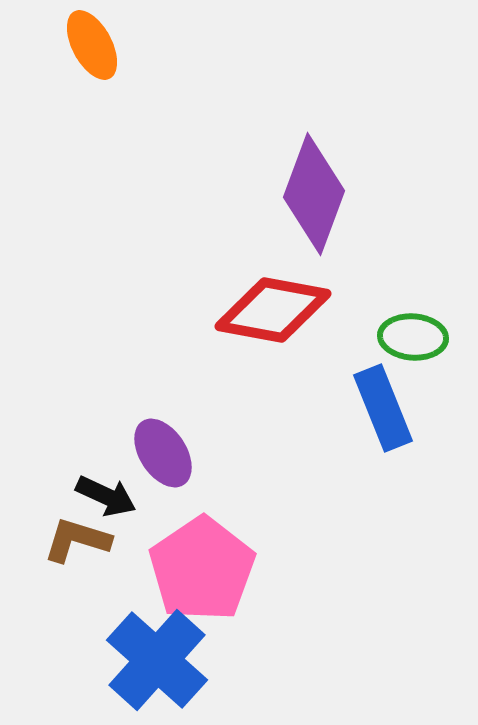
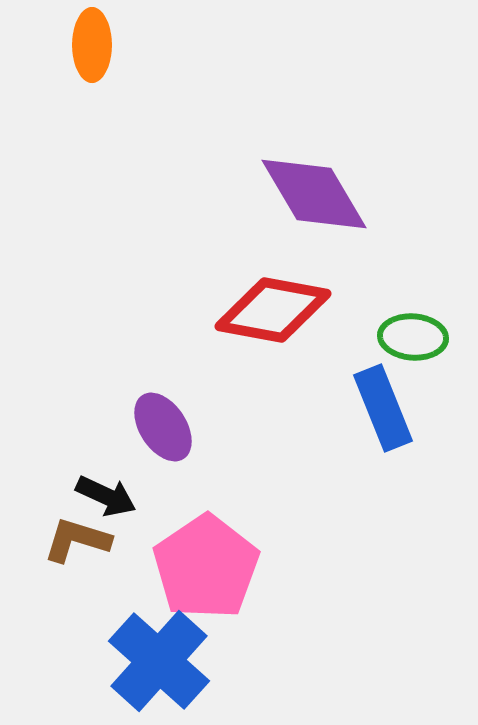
orange ellipse: rotated 28 degrees clockwise
purple diamond: rotated 51 degrees counterclockwise
purple ellipse: moved 26 px up
pink pentagon: moved 4 px right, 2 px up
blue cross: moved 2 px right, 1 px down
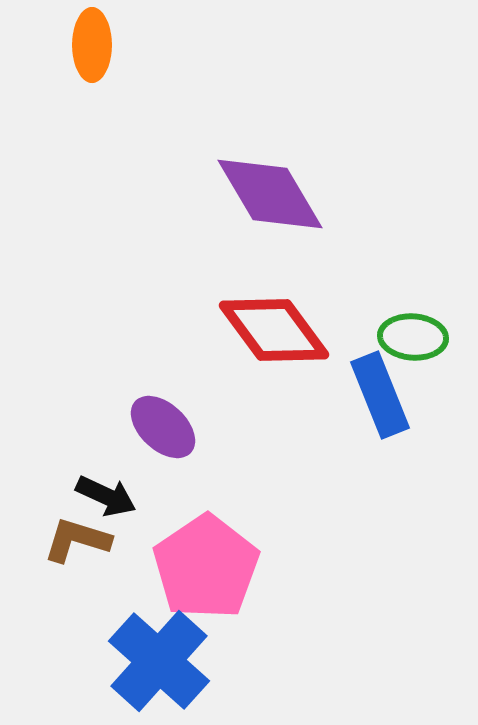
purple diamond: moved 44 px left
red diamond: moved 1 px right, 20 px down; rotated 43 degrees clockwise
blue rectangle: moved 3 px left, 13 px up
purple ellipse: rotated 14 degrees counterclockwise
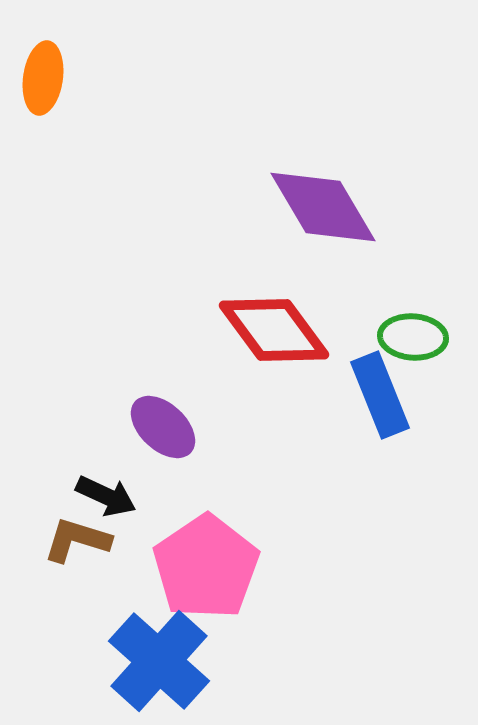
orange ellipse: moved 49 px left, 33 px down; rotated 8 degrees clockwise
purple diamond: moved 53 px right, 13 px down
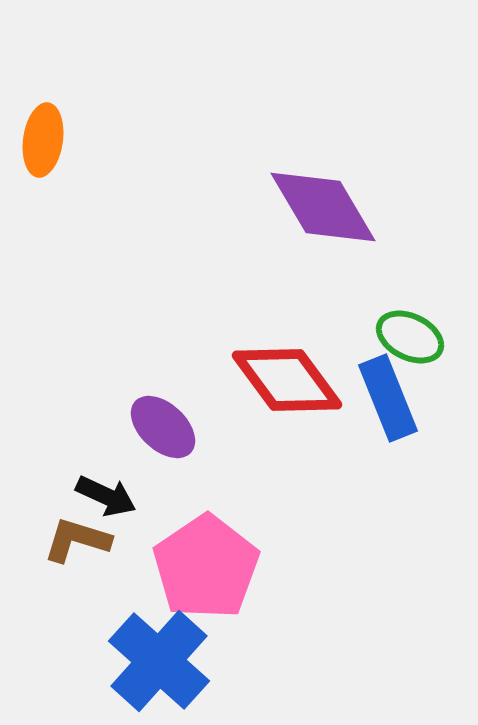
orange ellipse: moved 62 px down
red diamond: moved 13 px right, 50 px down
green ellipse: moved 3 px left; rotated 22 degrees clockwise
blue rectangle: moved 8 px right, 3 px down
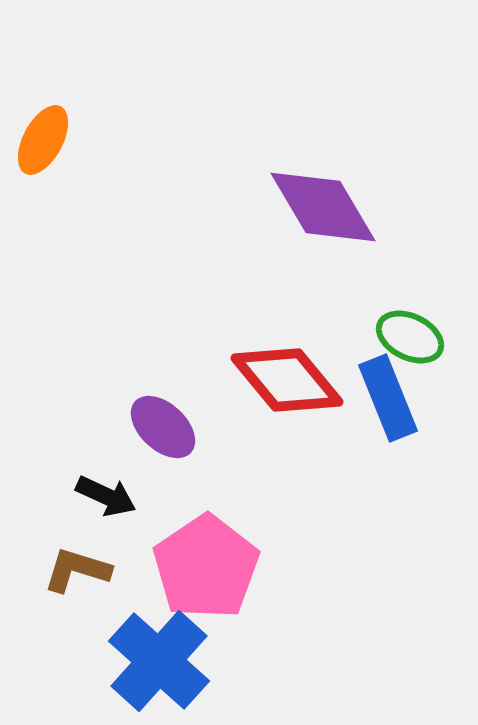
orange ellipse: rotated 20 degrees clockwise
red diamond: rotated 3 degrees counterclockwise
brown L-shape: moved 30 px down
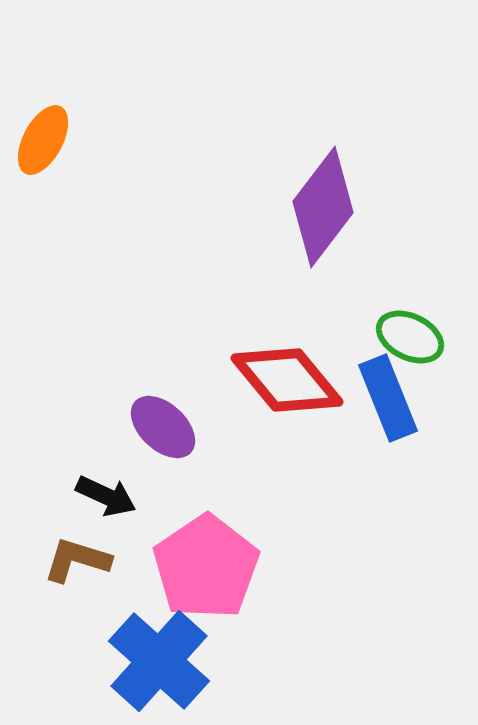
purple diamond: rotated 68 degrees clockwise
brown L-shape: moved 10 px up
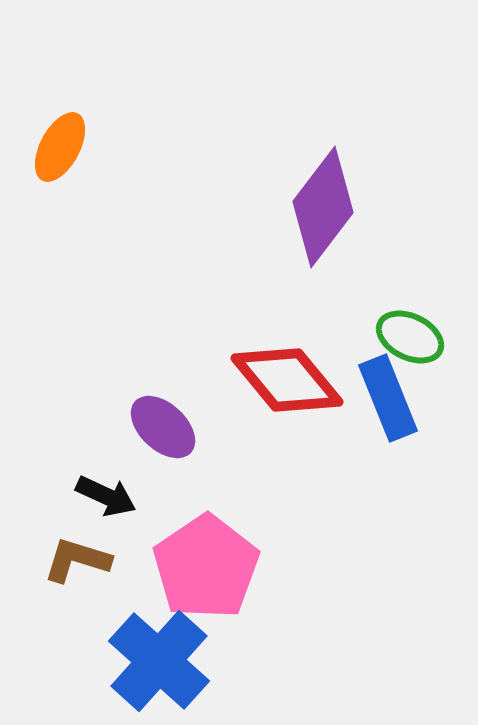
orange ellipse: moved 17 px right, 7 px down
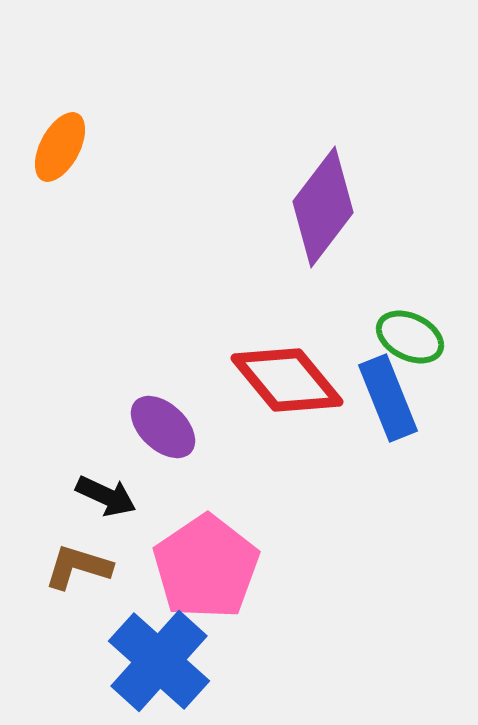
brown L-shape: moved 1 px right, 7 px down
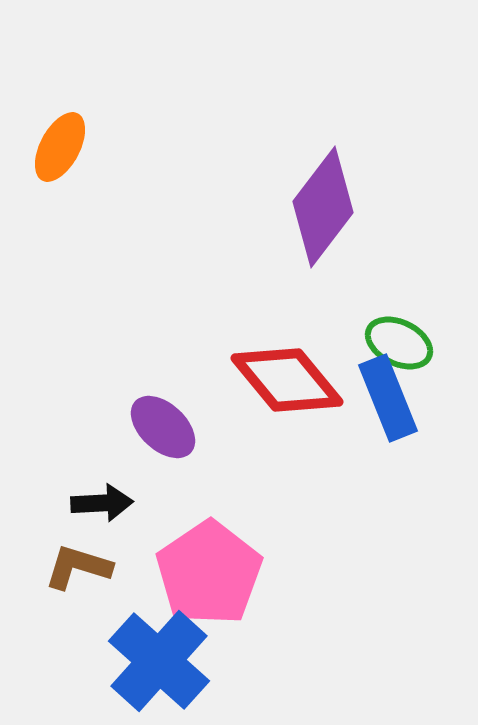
green ellipse: moved 11 px left, 6 px down
black arrow: moved 4 px left, 7 px down; rotated 28 degrees counterclockwise
pink pentagon: moved 3 px right, 6 px down
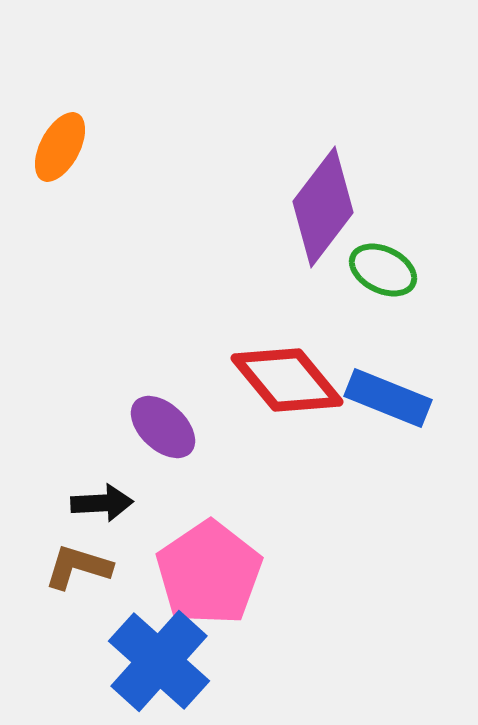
green ellipse: moved 16 px left, 73 px up
blue rectangle: rotated 46 degrees counterclockwise
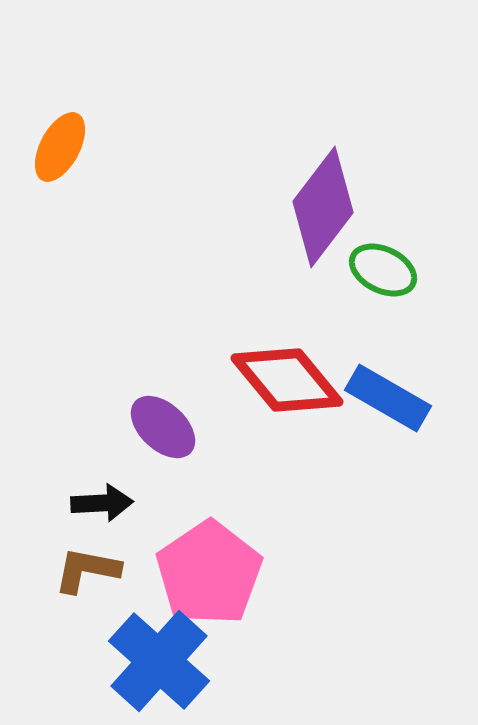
blue rectangle: rotated 8 degrees clockwise
brown L-shape: moved 9 px right, 3 px down; rotated 6 degrees counterclockwise
